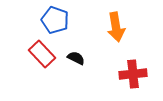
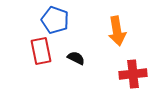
orange arrow: moved 1 px right, 4 px down
red rectangle: moved 1 px left, 3 px up; rotated 32 degrees clockwise
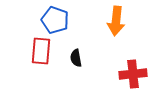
orange arrow: moved 1 px left, 10 px up; rotated 16 degrees clockwise
red rectangle: rotated 16 degrees clockwise
black semicircle: rotated 126 degrees counterclockwise
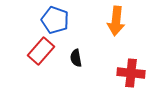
red rectangle: rotated 36 degrees clockwise
red cross: moved 2 px left, 1 px up; rotated 12 degrees clockwise
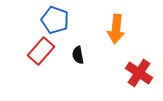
orange arrow: moved 8 px down
black semicircle: moved 2 px right, 3 px up
red cross: moved 8 px right; rotated 28 degrees clockwise
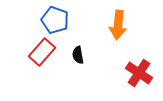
orange arrow: moved 2 px right, 4 px up
red rectangle: moved 1 px right, 1 px down
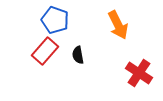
orange arrow: rotated 32 degrees counterclockwise
red rectangle: moved 3 px right, 1 px up
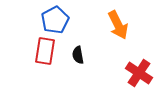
blue pentagon: rotated 24 degrees clockwise
red rectangle: rotated 32 degrees counterclockwise
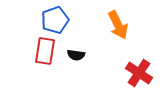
blue pentagon: rotated 8 degrees clockwise
black semicircle: moved 2 px left; rotated 72 degrees counterclockwise
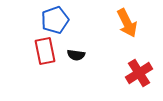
orange arrow: moved 9 px right, 2 px up
red rectangle: rotated 20 degrees counterclockwise
red cross: rotated 24 degrees clockwise
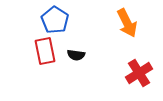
blue pentagon: rotated 20 degrees counterclockwise
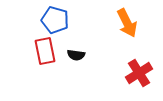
blue pentagon: rotated 16 degrees counterclockwise
